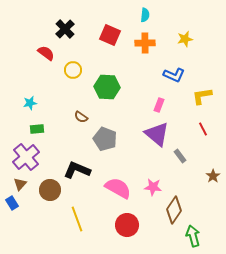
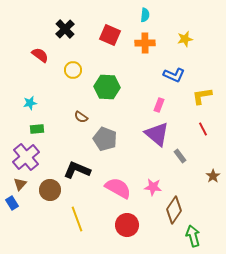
red semicircle: moved 6 px left, 2 px down
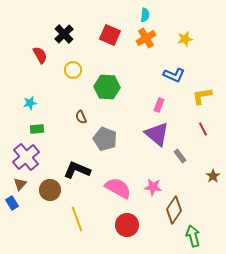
black cross: moved 1 px left, 5 px down
orange cross: moved 1 px right, 5 px up; rotated 30 degrees counterclockwise
red semicircle: rotated 24 degrees clockwise
brown semicircle: rotated 32 degrees clockwise
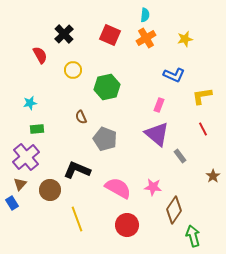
green hexagon: rotated 15 degrees counterclockwise
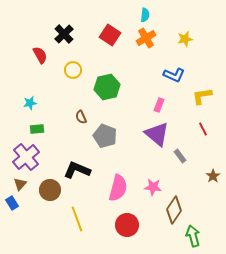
red square: rotated 10 degrees clockwise
gray pentagon: moved 3 px up
pink semicircle: rotated 76 degrees clockwise
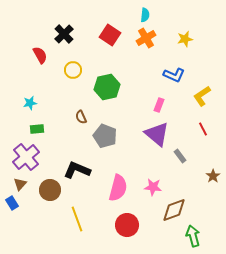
yellow L-shape: rotated 25 degrees counterclockwise
brown diamond: rotated 36 degrees clockwise
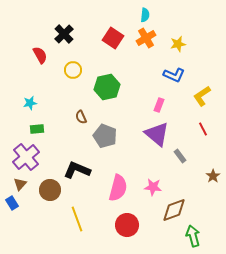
red square: moved 3 px right, 3 px down
yellow star: moved 7 px left, 5 px down
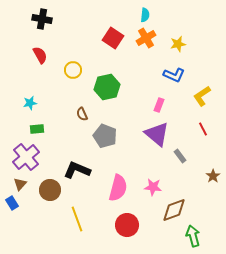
black cross: moved 22 px left, 15 px up; rotated 36 degrees counterclockwise
brown semicircle: moved 1 px right, 3 px up
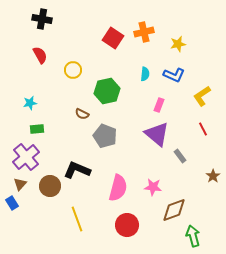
cyan semicircle: moved 59 px down
orange cross: moved 2 px left, 6 px up; rotated 18 degrees clockwise
green hexagon: moved 4 px down
brown semicircle: rotated 40 degrees counterclockwise
brown circle: moved 4 px up
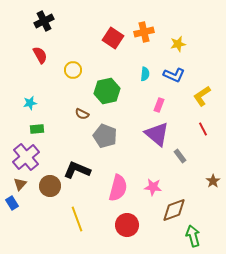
black cross: moved 2 px right, 2 px down; rotated 36 degrees counterclockwise
brown star: moved 5 px down
